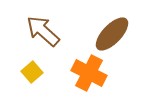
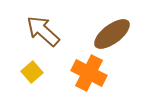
brown ellipse: rotated 9 degrees clockwise
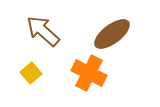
yellow square: moved 1 px left, 1 px down
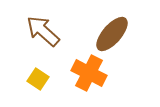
brown ellipse: rotated 12 degrees counterclockwise
yellow square: moved 7 px right, 6 px down; rotated 15 degrees counterclockwise
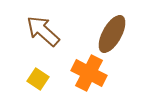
brown ellipse: rotated 12 degrees counterclockwise
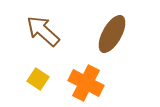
orange cross: moved 3 px left, 10 px down
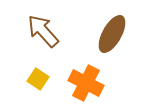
brown arrow: rotated 6 degrees clockwise
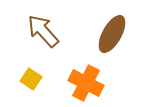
yellow square: moved 7 px left
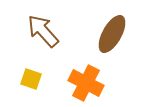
yellow square: rotated 15 degrees counterclockwise
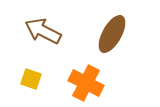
brown arrow: rotated 21 degrees counterclockwise
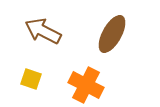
orange cross: moved 2 px down
